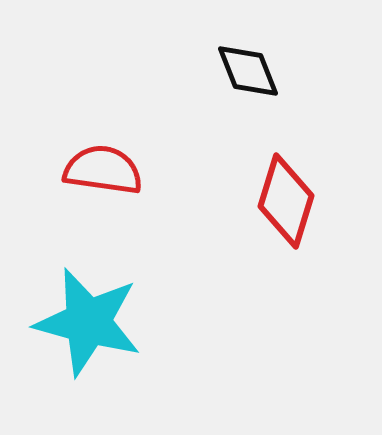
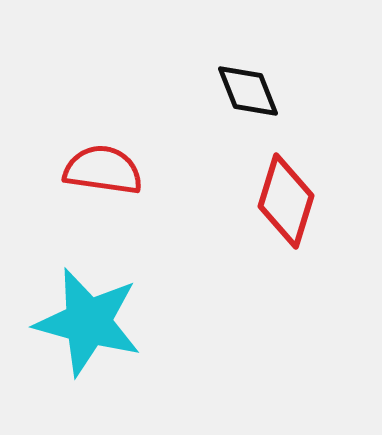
black diamond: moved 20 px down
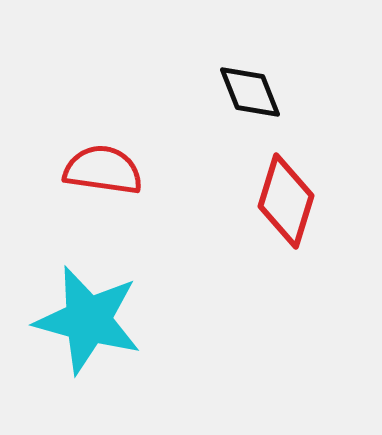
black diamond: moved 2 px right, 1 px down
cyan star: moved 2 px up
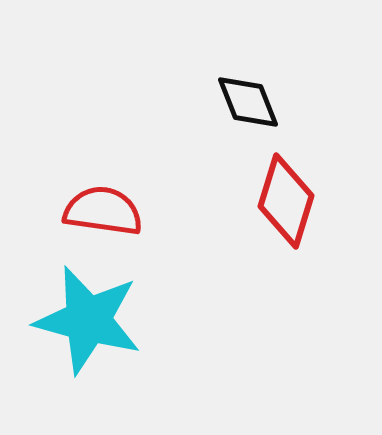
black diamond: moved 2 px left, 10 px down
red semicircle: moved 41 px down
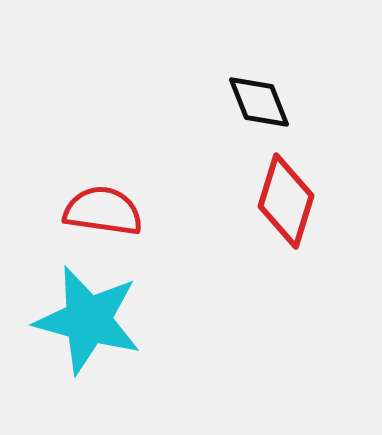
black diamond: moved 11 px right
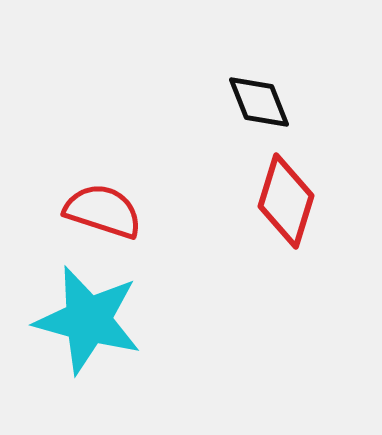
red semicircle: rotated 10 degrees clockwise
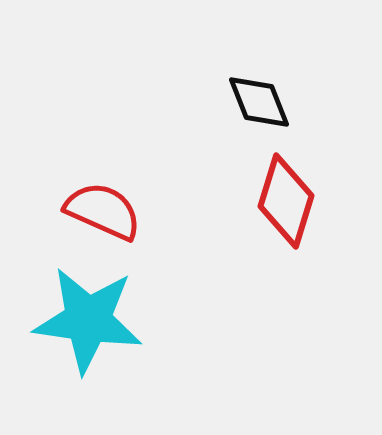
red semicircle: rotated 6 degrees clockwise
cyan star: rotated 7 degrees counterclockwise
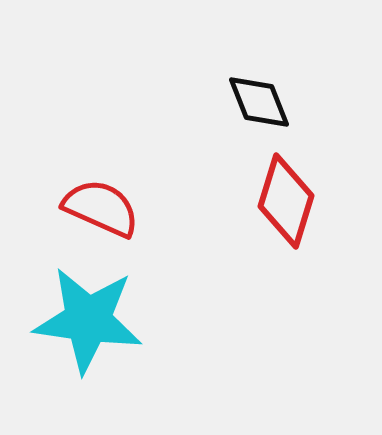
red semicircle: moved 2 px left, 3 px up
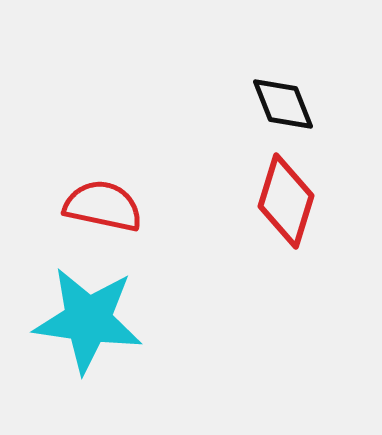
black diamond: moved 24 px right, 2 px down
red semicircle: moved 2 px right, 2 px up; rotated 12 degrees counterclockwise
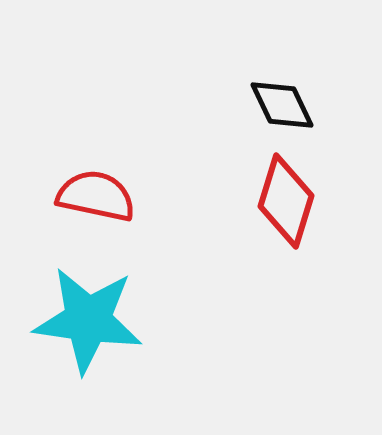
black diamond: moved 1 px left, 1 px down; rotated 4 degrees counterclockwise
red semicircle: moved 7 px left, 10 px up
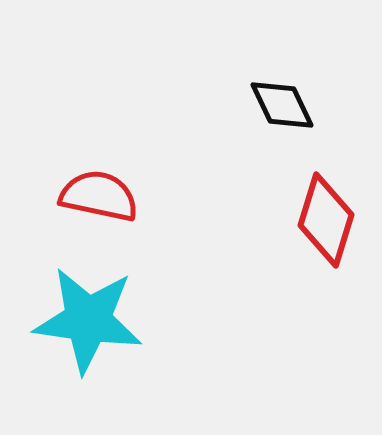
red semicircle: moved 3 px right
red diamond: moved 40 px right, 19 px down
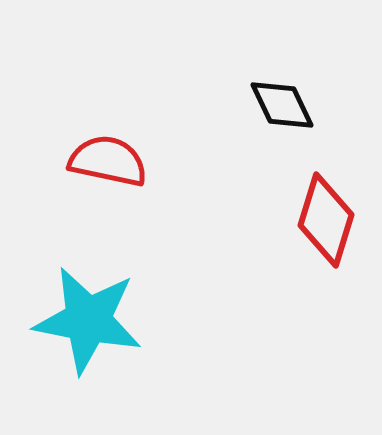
red semicircle: moved 9 px right, 35 px up
cyan star: rotated 3 degrees clockwise
